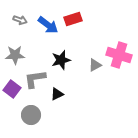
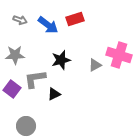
red rectangle: moved 2 px right
black triangle: moved 3 px left
gray circle: moved 5 px left, 11 px down
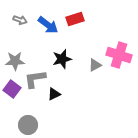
gray star: moved 6 px down
black star: moved 1 px right, 1 px up
gray circle: moved 2 px right, 1 px up
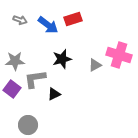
red rectangle: moved 2 px left
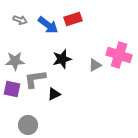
purple square: rotated 24 degrees counterclockwise
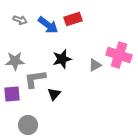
purple square: moved 5 px down; rotated 18 degrees counterclockwise
black triangle: rotated 24 degrees counterclockwise
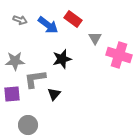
red rectangle: rotated 54 degrees clockwise
gray triangle: moved 27 px up; rotated 32 degrees counterclockwise
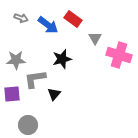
gray arrow: moved 1 px right, 2 px up
gray star: moved 1 px right, 1 px up
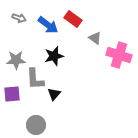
gray arrow: moved 2 px left
gray triangle: rotated 24 degrees counterclockwise
black star: moved 8 px left, 3 px up
gray L-shape: rotated 85 degrees counterclockwise
gray circle: moved 8 px right
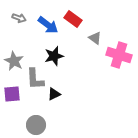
gray star: moved 2 px left, 1 px down; rotated 30 degrees clockwise
black triangle: rotated 24 degrees clockwise
